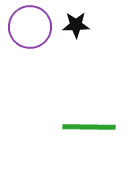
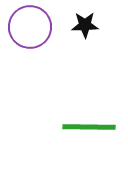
black star: moved 9 px right
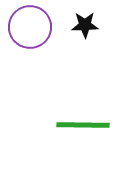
green line: moved 6 px left, 2 px up
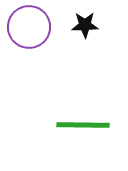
purple circle: moved 1 px left
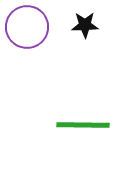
purple circle: moved 2 px left
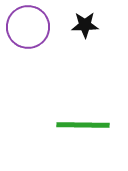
purple circle: moved 1 px right
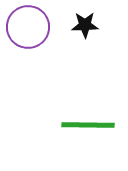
green line: moved 5 px right
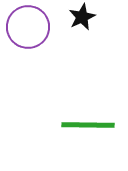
black star: moved 3 px left, 8 px up; rotated 24 degrees counterclockwise
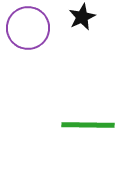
purple circle: moved 1 px down
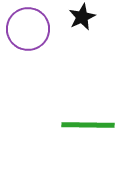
purple circle: moved 1 px down
